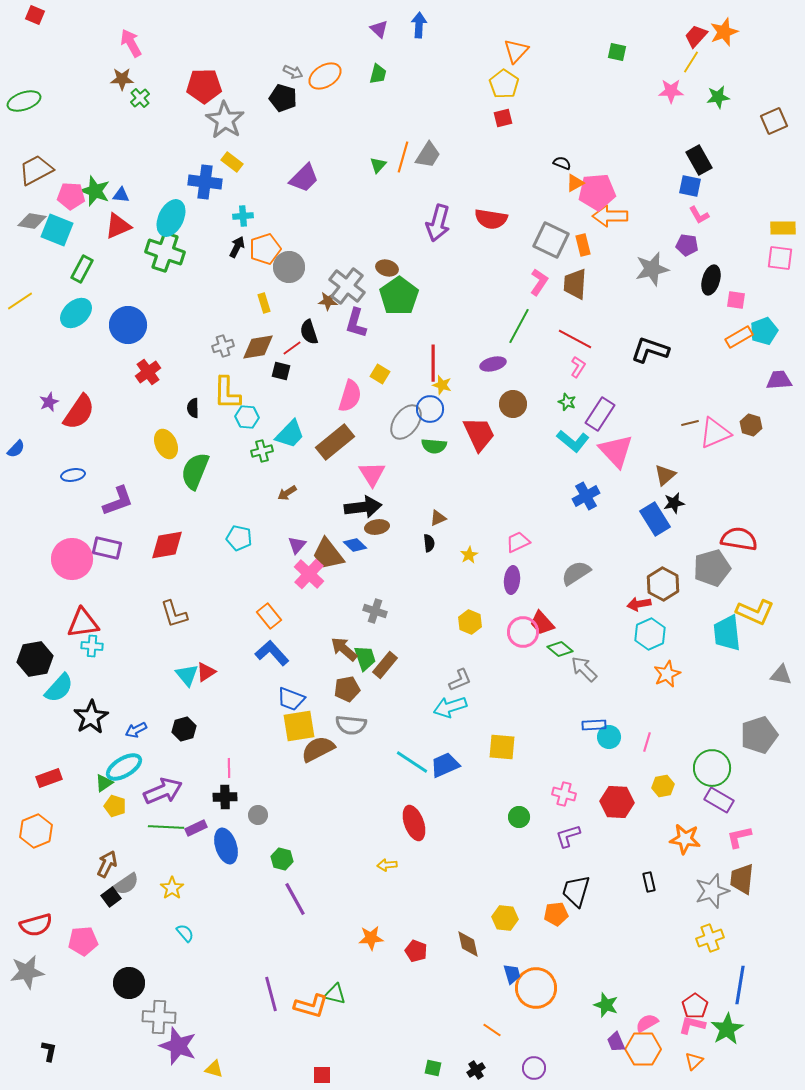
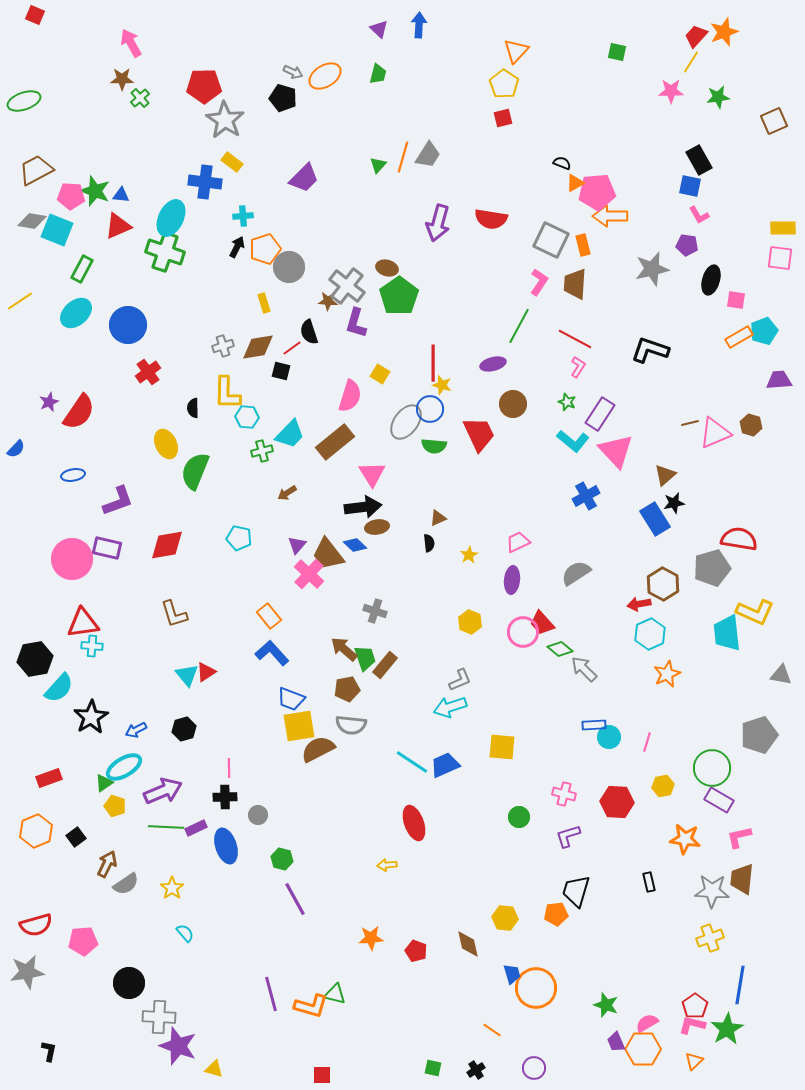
gray star at (712, 891): rotated 20 degrees clockwise
black square at (111, 897): moved 35 px left, 60 px up
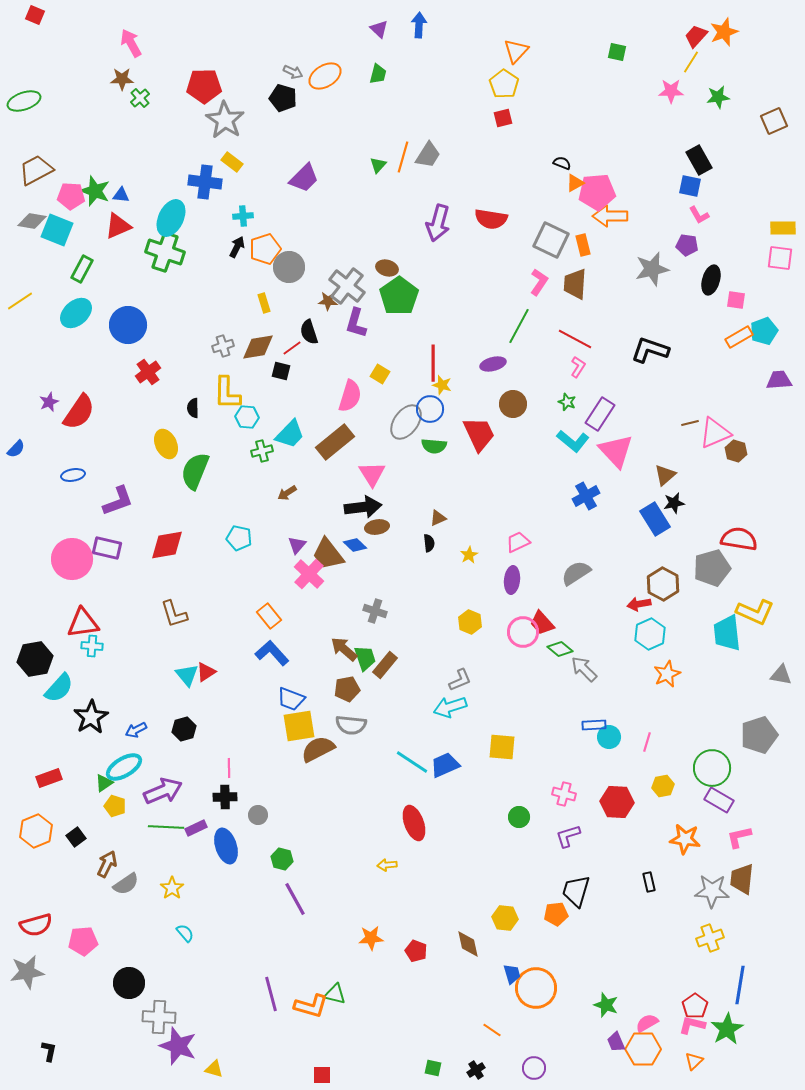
brown hexagon at (751, 425): moved 15 px left, 26 px down
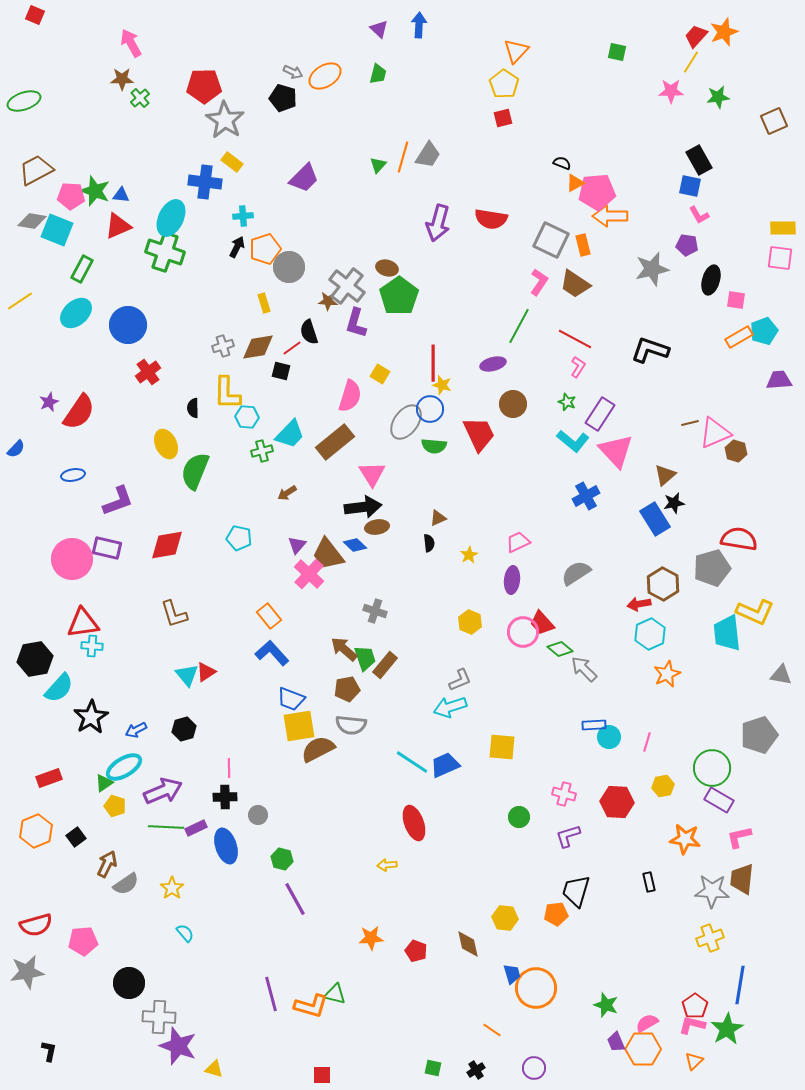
brown trapezoid at (575, 284): rotated 60 degrees counterclockwise
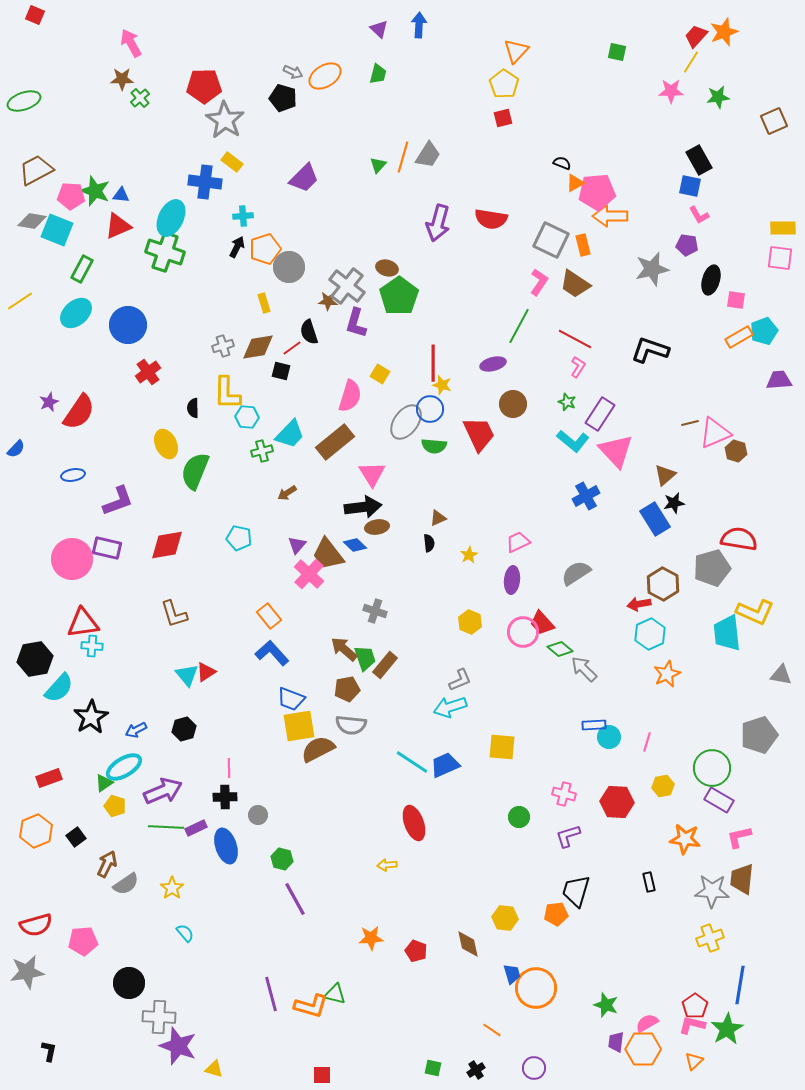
purple trapezoid at (616, 1042): rotated 30 degrees clockwise
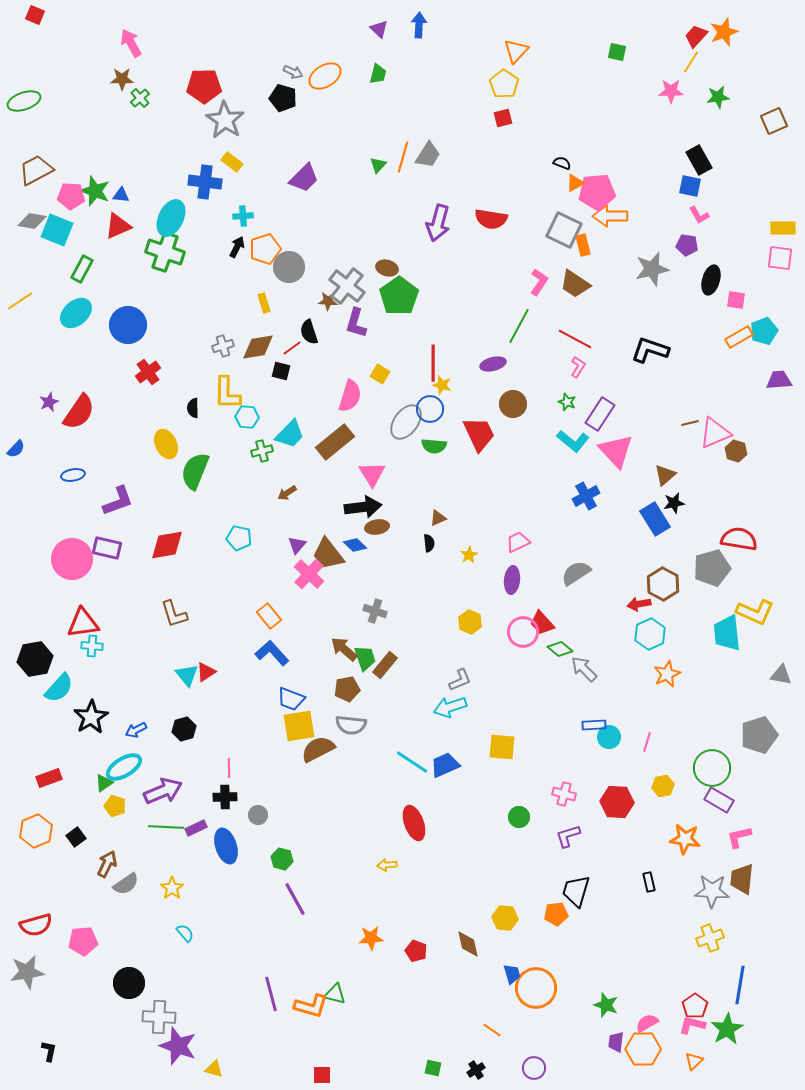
gray square at (551, 240): moved 13 px right, 10 px up
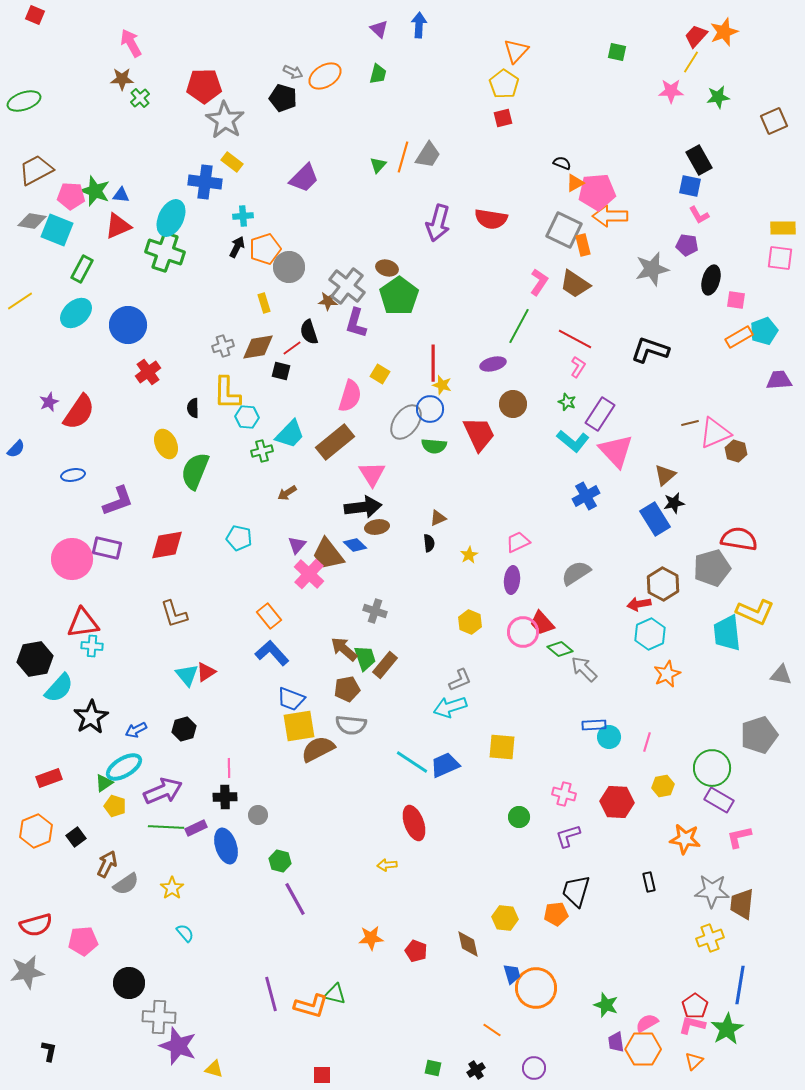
green hexagon at (282, 859): moved 2 px left, 2 px down
brown trapezoid at (742, 879): moved 25 px down
purple trapezoid at (616, 1042): rotated 15 degrees counterclockwise
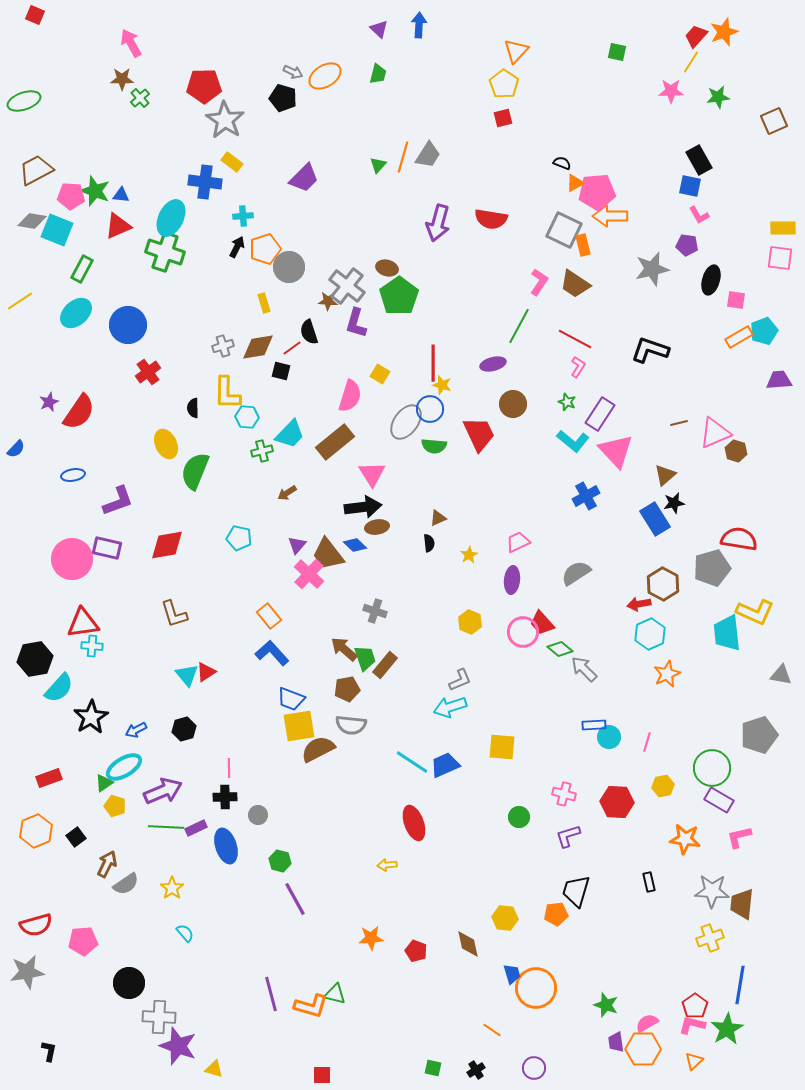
brown line at (690, 423): moved 11 px left
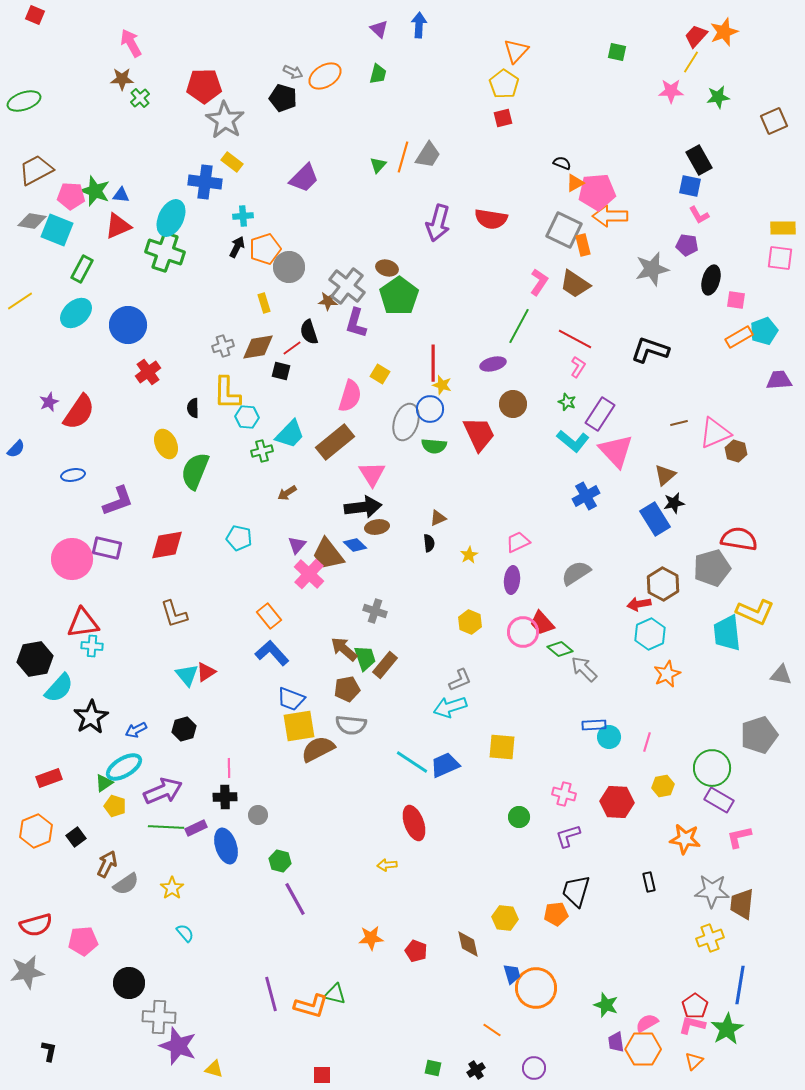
gray ellipse at (406, 422): rotated 18 degrees counterclockwise
